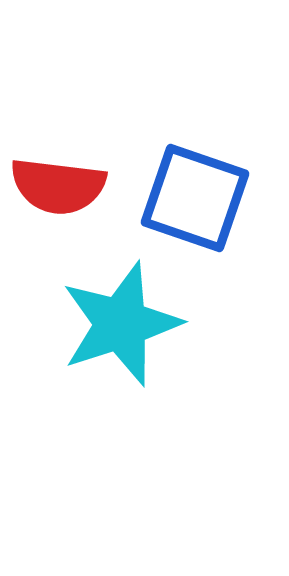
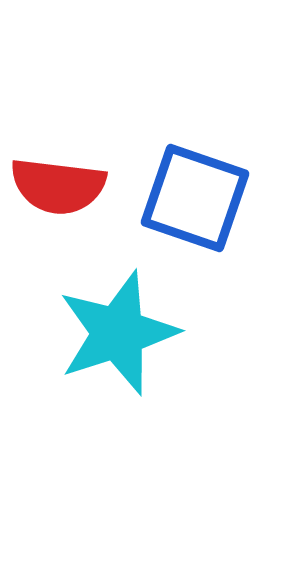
cyan star: moved 3 px left, 9 px down
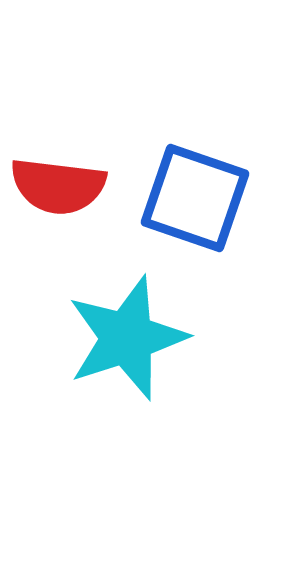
cyan star: moved 9 px right, 5 px down
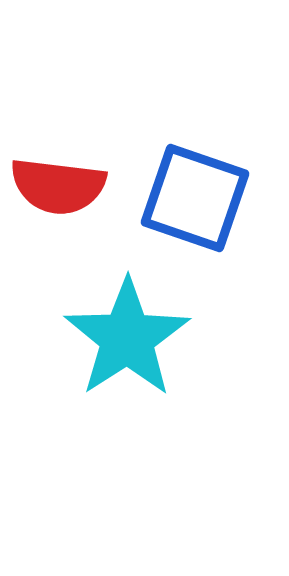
cyan star: rotated 15 degrees counterclockwise
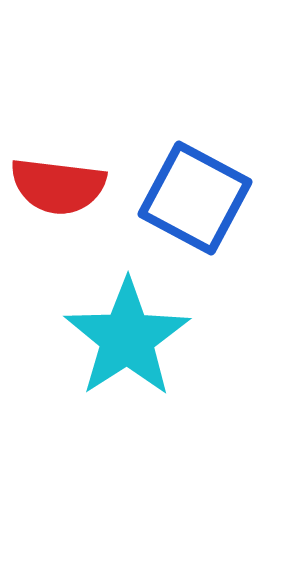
blue square: rotated 9 degrees clockwise
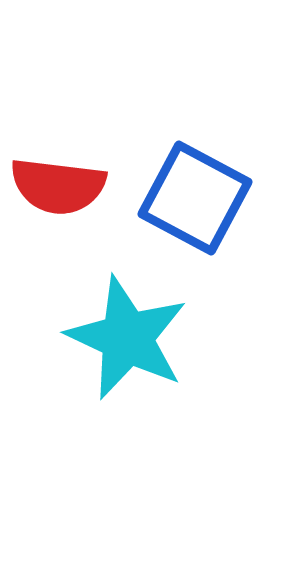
cyan star: rotated 14 degrees counterclockwise
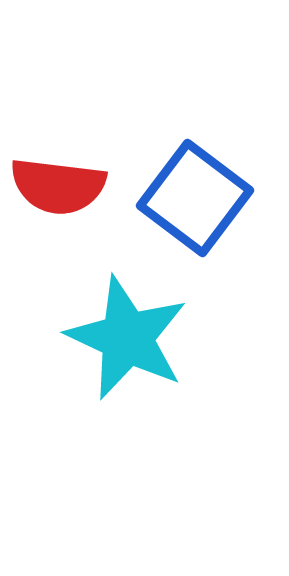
blue square: rotated 9 degrees clockwise
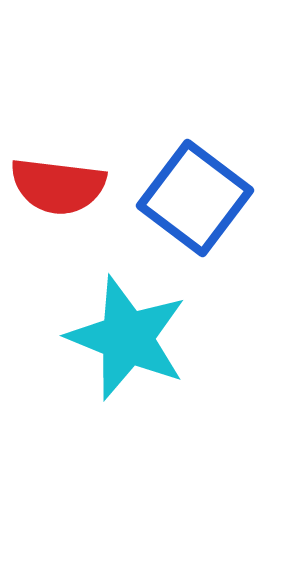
cyan star: rotated 3 degrees counterclockwise
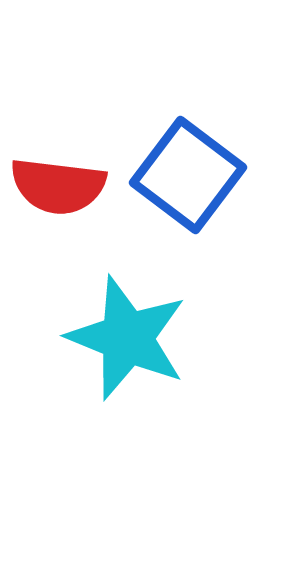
blue square: moved 7 px left, 23 px up
